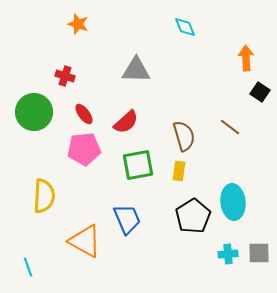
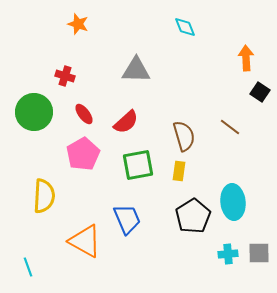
pink pentagon: moved 1 px left, 5 px down; rotated 24 degrees counterclockwise
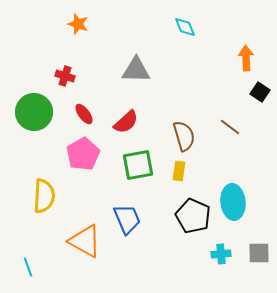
black pentagon: rotated 16 degrees counterclockwise
cyan cross: moved 7 px left
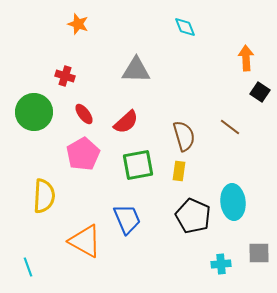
cyan cross: moved 10 px down
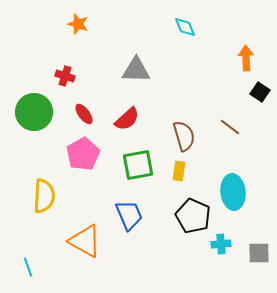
red semicircle: moved 1 px right, 3 px up
cyan ellipse: moved 10 px up
blue trapezoid: moved 2 px right, 4 px up
cyan cross: moved 20 px up
